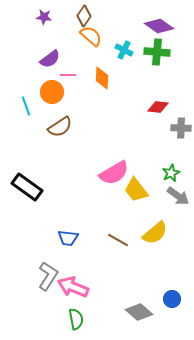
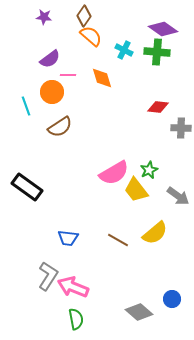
purple diamond: moved 4 px right, 3 px down
orange diamond: rotated 20 degrees counterclockwise
green star: moved 22 px left, 3 px up
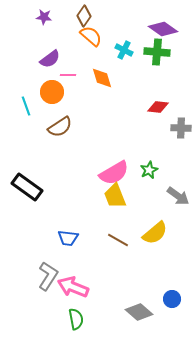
yellow trapezoid: moved 21 px left, 6 px down; rotated 16 degrees clockwise
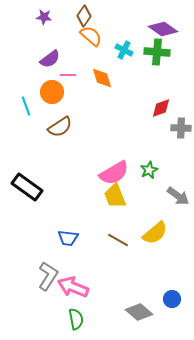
red diamond: moved 3 px right, 1 px down; rotated 25 degrees counterclockwise
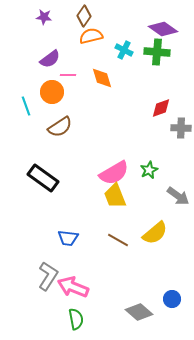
orange semicircle: rotated 55 degrees counterclockwise
black rectangle: moved 16 px right, 9 px up
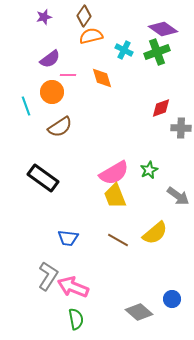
purple star: rotated 21 degrees counterclockwise
green cross: rotated 25 degrees counterclockwise
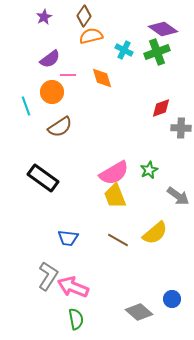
purple star: rotated 14 degrees counterclockwise
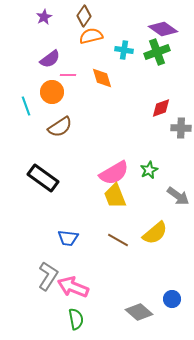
cyan cross: rotated 18 degrees counterclockwise
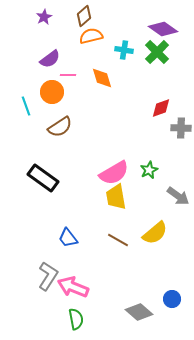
brown diamond: rotated 15 degrees clockwise
green cross: rotated 25 degrees counterclockwise
yellow trapezoid: moved 1 px right, 1 px down; rotated 12 degrees clockwise
blue trapezoid: rotated 45 degrees clockwise
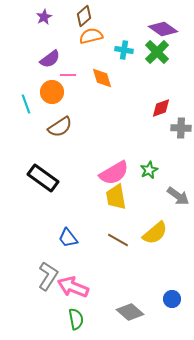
cyan line: moved 2 px up
gray diamond: moved 9 px left
